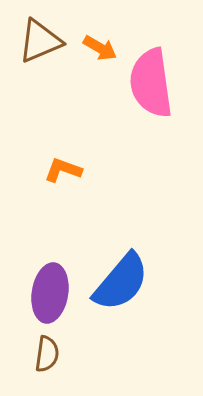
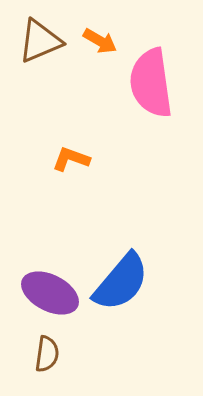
orange arrow: moved 7 px up
orange L-shape: moved 8 px right, 11 px up
purple ellipse: rotated 72 degrees counterclockwise
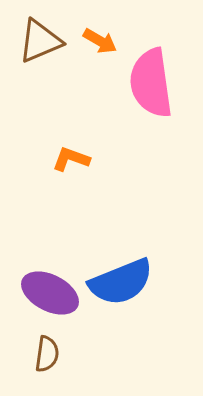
blue semicircle: rotated 28 degrees clockwise
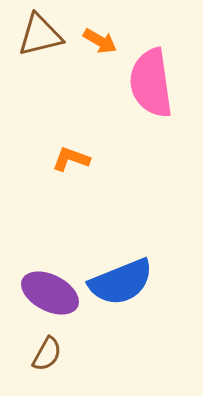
brown triangle: moved 6 px up; rotated 9 degrees clockwise
brown semicircle: rotated 21 degrees clockwise
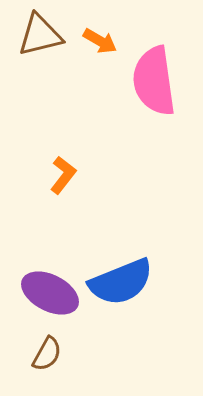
pink semicircle: moved 3 px right, 2 px up
orange L-shape: moved 8 px left, 16 px down; rotated 108 degrees clockwise
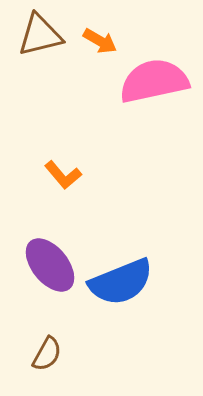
pink semicircle: rotated 86 degrees clockwise
orange L-shape: rotated 102 degrees clockwise
purple ellipse: moved 28 px up; rotated 24 degrees clockwise
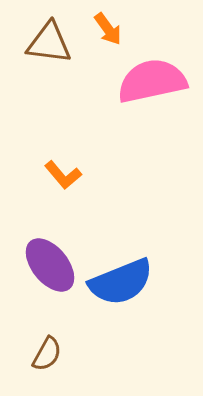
brown triangle: moved 9 px right, 8 px down; rotated 21 degrees clockwise
orange arrow: moved 8 px right, 12 px up; rotated 24 degrees clockwise
pink semicircle: moved 2 px left
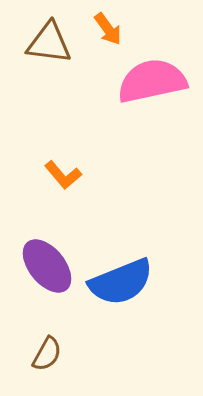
purple ellipse: moved 3 px left, 1 px down
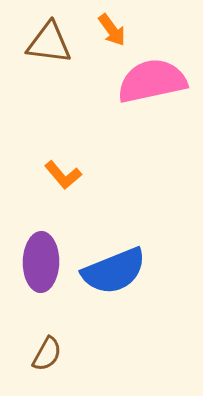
orange arrow: moved 4 px right, 1 px down
purple ellipse: moved 6 px left, 4 px up; rotated 40 degrees clockwise
blue semicircle: moved 7 px left, 11 px up
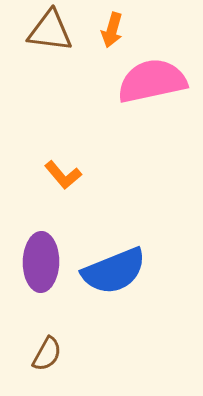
orange arrow: rotated 52 degrees clockwise
brown triangle: moved 1 px right, 12 px up
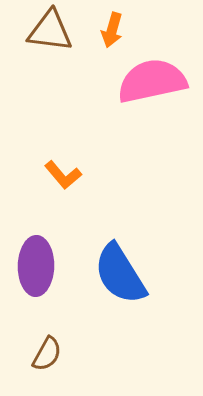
purple ellipse: moved 5 px left, 4 px down
blue semicircle: moved 6 px right, 3 px down; rotated 80 degrees clockwise
